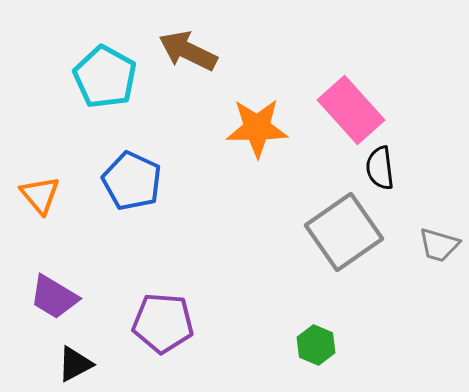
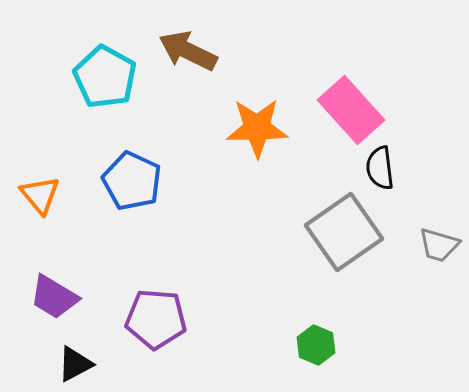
purple pentagon: moved 7 px left, 4 px up
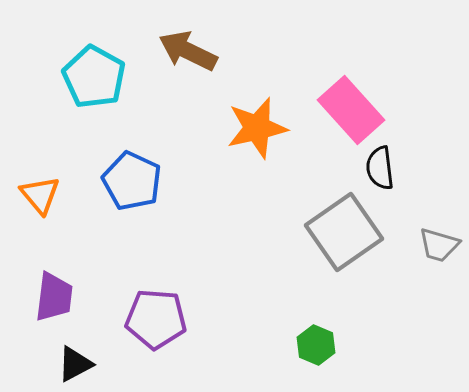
cyan pentagon: moved 11 px left
orange star: rotated 12 degrees counterclockwise
purple trapezoid: rotated 114 degrees counterclockwise
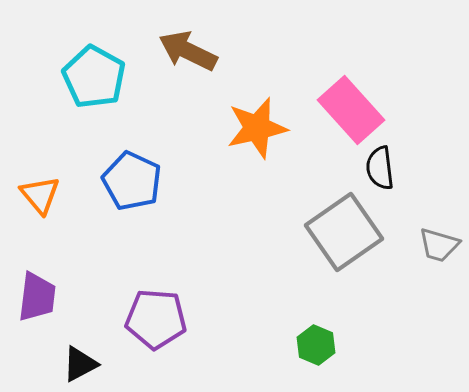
purple trapezoid: moved 17 px left
black triangle: moved 5 px right
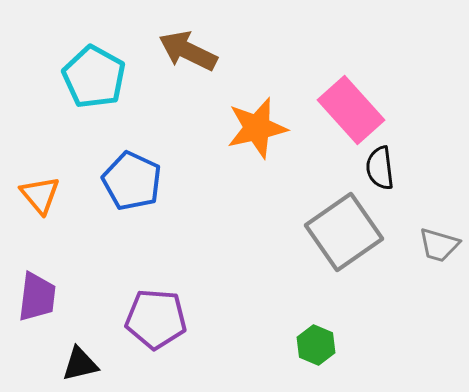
black triangle: rotated 15 degrees clockwise
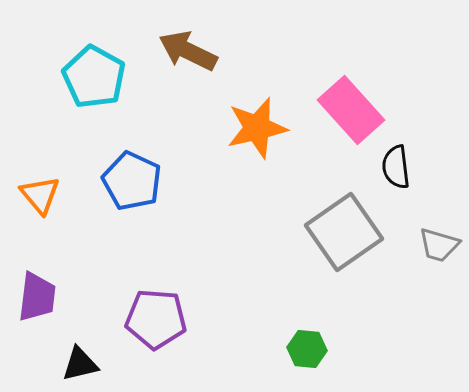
black semicircle: moved 16 px right, 1 px up
green hexagon: moved 9 px left, 4 px down; rotated 18 degrees counterclockwise
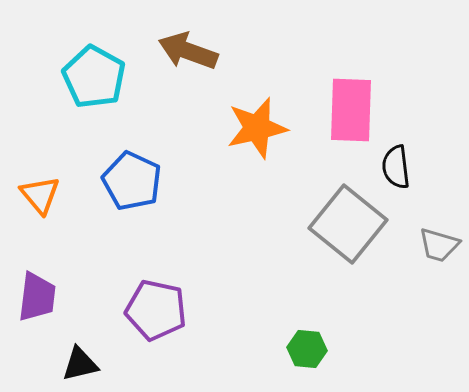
brown arrow: rotated 6 degrees counterclockwise
pink rectangle: rotated 44 degrees clockwise
gray square: moved 4 px right, 8 px up; rotated 16 degrees counterclockwise
purple pentagon: moved 9 px up; rotated 8 degrees clockwise
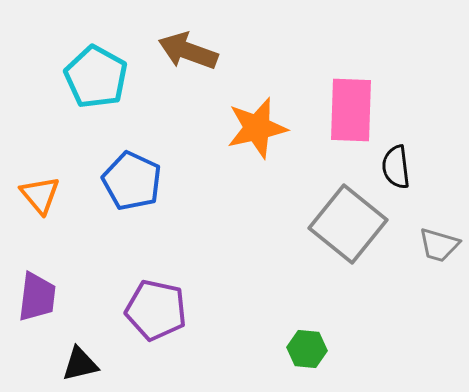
cyan pentagon: moved 2 px right
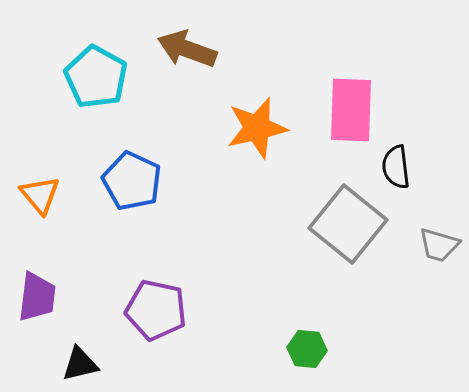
brown arrow: moved 1 px left, 2 px up
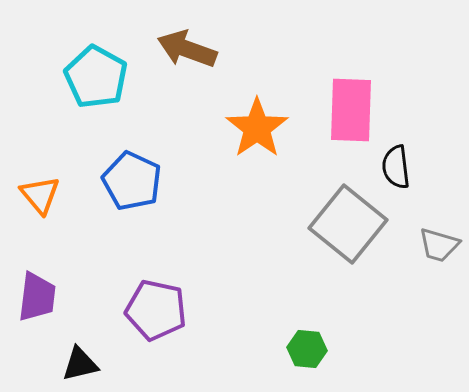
orange star: rotated 22 degrees counterclockwise
